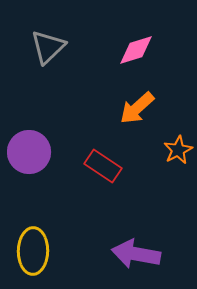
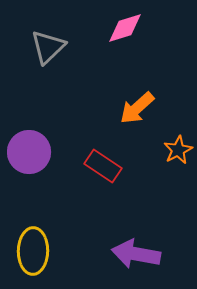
pink diamond: moved 11 px left, 22 px up
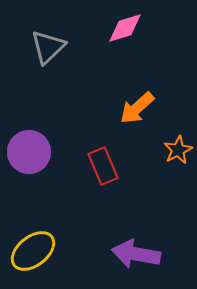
red rectangle: rotated 33 degrees clockwise
yellow ellipse: rotated 51 degrees clockwise
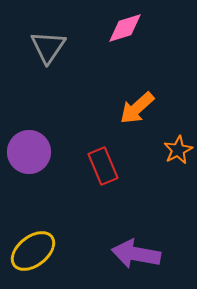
gray triangle: rotated 12 degrees counterclockwise
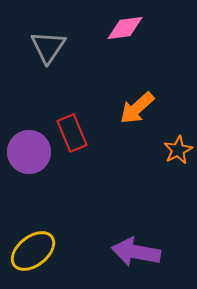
pink diamond: rotated 9 degrees clockwise
red rectangle: moved 31 px left, 33 px up
purple arrow: moved 2 px up
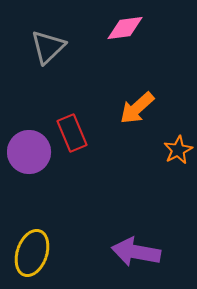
gray triangle: rotated 12 degrees clockwise
yellow ellipse: moved 1 px left, 2 px down; rotated 33 degrees counterclockwise
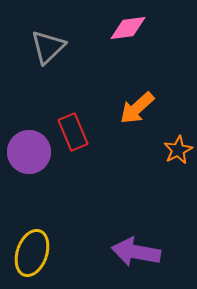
pink diamond: moved 3 px right
red rectangle: moved 1 px right, 1 px up
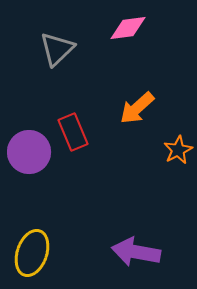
gray triangle: moved 9 px right, 2 px down
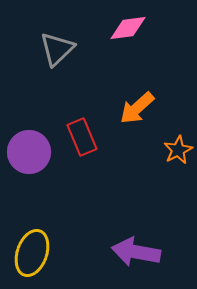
red rectangle: moved 9 px right, 5 px down
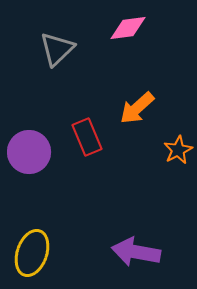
red rectangle: moved 5 px right
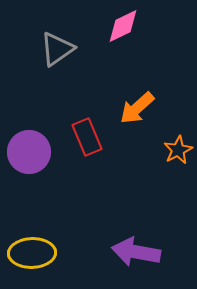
pink diamond: moved 5 px left, 2 px up; rotated 18 degrees counterclockwise
gray triangle: rotated 9 degrees clockwise
yellow ellipse: rotated 69 degrees clockwise
